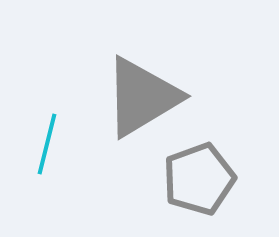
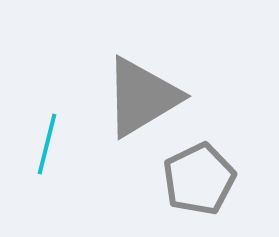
gray pentagon: rotated 6 degrees counterclockwise
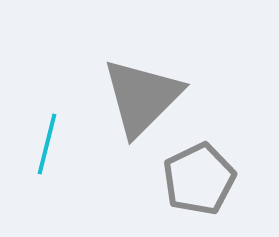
gray triangle: rotated 14 degrees counterclockwise
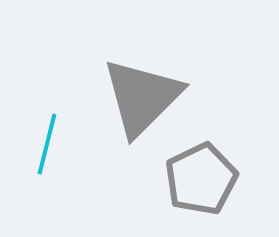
gray pentagon: moved 2 px right
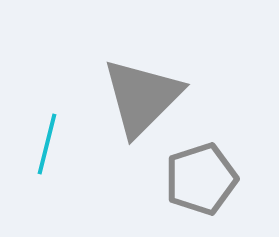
gray pentagon: rotated 8 degrees clockwise
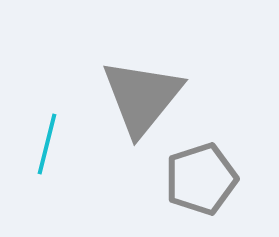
gray triangle: rotated 6 degrees counterclockwise
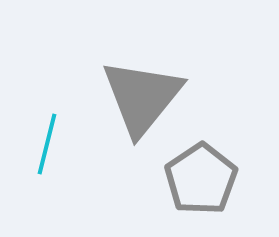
gray pentagon: rotated 16 degrees counterclockwise
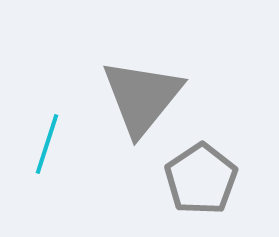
cyan line: rotated 4 degrees clockwise
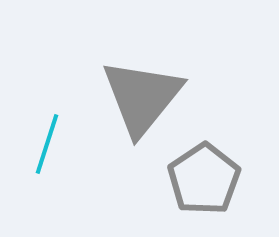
gray pentagon: moved 3 px right
